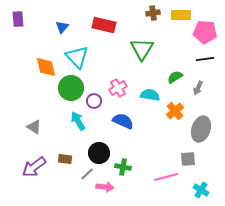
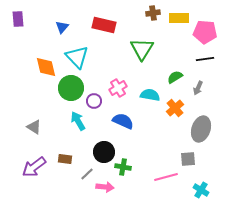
yellow rectangle: moved 2 px left, 3 px down
orange cross: moved 3 px up
black circle: moved 5 px right, 1 px up
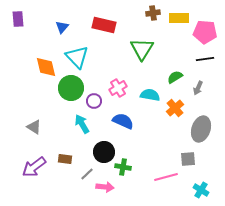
cyan arrow: moved 4 px right, 3 px down
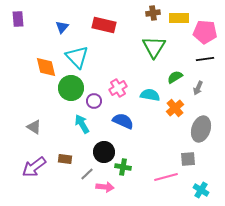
green triangle: moved 12 px right, 2 px up
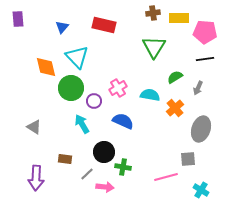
purple arrow: moved 2 px right, 11 px down; rotated 50 degrees counterclockwise
